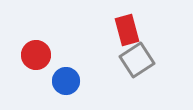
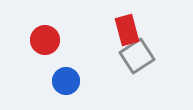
red circle: moved 9 px right, 15 px up
gray square: moved 4 px up
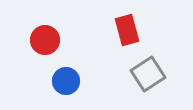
gray square: moved 11 px right, 18 px down
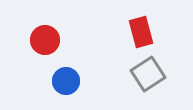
red rectangle: moved 14 px right, 2 px down
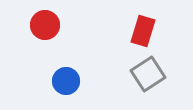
red rectangle: moved 2 px right, 1 px up; rotated 32 degrees clockwise
red circle: moved 15 px up
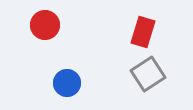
red rectangle: moved 1 px down
blue circle: moved 1 px right, 2 px down
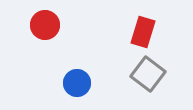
gray square: rotated 20 degrees counterclockwise
blue circle: moved 10 px right
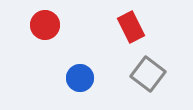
red rectangle: moved 12 px left, 5 px up; rotated 44 degrees counterclockwise
blue circle: moved 3 px right, 5 px up
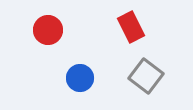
red circle: moved 3 px right, 5 px down
gray square: moved 2 px left, 2 px down
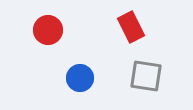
gray square: rotated 28 degrees counterclockwise
